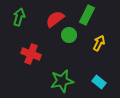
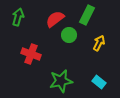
green arrow: moved 1 px left
green star: moved 1 px left
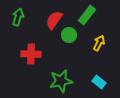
green rectangle: rotated 12 degrees clockwise
red semicircle: moved 1 px left, 1 px down; rotated 18 degrees counterclockwise
red cross: rotated 18 degrees counterclockwise
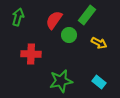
yellow arrow: rotated 91 degrees clockwise
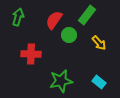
yellow arrow: rotated 21 degrees clockwise
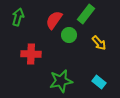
green rectangle: moved 1 px left, 1 px up
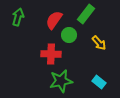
red cross: moved 20 px right
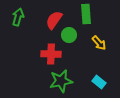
green rectangle: rotated 42 degrees counterclockwise
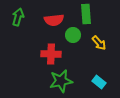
red semicircle: rotated 132 degrees counterclockwise
green circle: moved 4 px right
